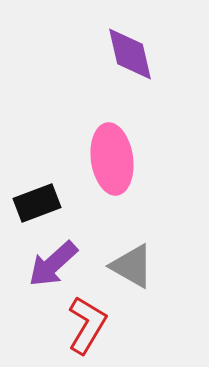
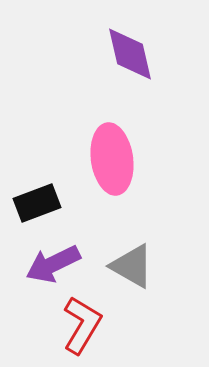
purple arrow: rotated 16 degrees clockwise
red L-shape: moved 5 px left
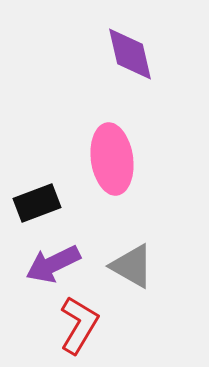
red L-shape: moved 3 px left
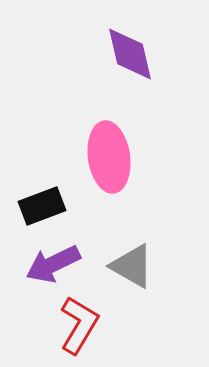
pink ellipse: moved 3 px left, 2 px up
black rectangle: moved 5 px right, 3 px down
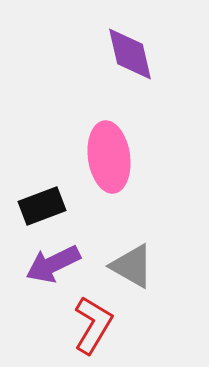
red L-shape: moved 14 px right
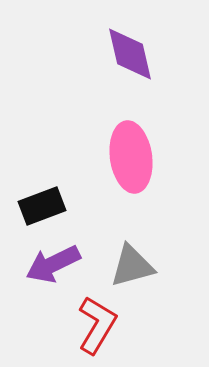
pink ellipse: moved 22 px right
gray triangle: rotated 45 degrees counterclockwise
red L-shape: moved 4 px right
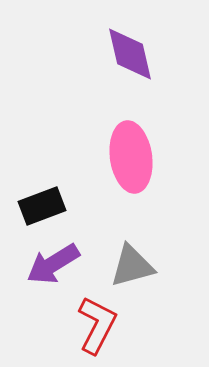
purple arrow: rotated 6 degrees counterclockwise
red L-shape: rotated 4 degrees counterclockwise
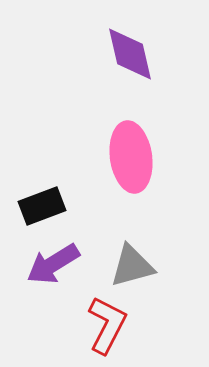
red L-shape: moved 10 px right
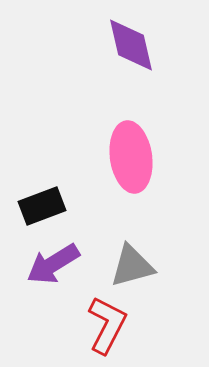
purple diamond: moved 1 px right, 9 px up
